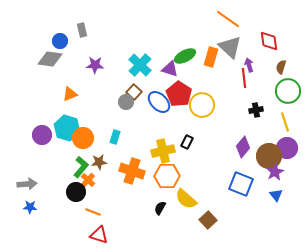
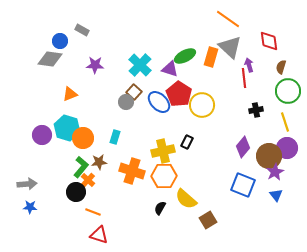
gray rectangle at (82, 30): rotated 48 degrees counterclockwise
orange hexagon at (167, 176): moved 3 px left
blue square at (241, 184): moved 2 px right, 1 px down
brown square at (208, 220): rotated 12 degrees clockwise
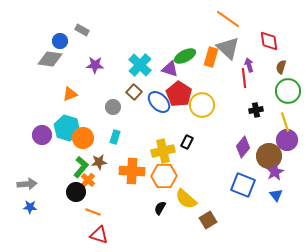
gray triangle at (230, 47): moved 2 px left, 1 px down
gray circle at (126, 102): moved 13 px left, 5 px down
purple circle at (287, 148): moved 8 px up
orange cross at (132, 171): rotated 15 degrees counterclockwise
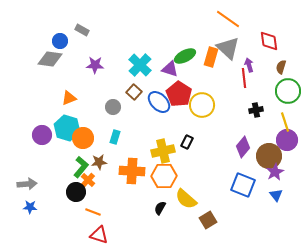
orange triangle at (70, 94): moved 1 px left, 4 px down
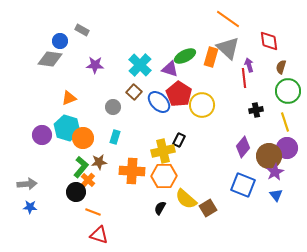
purple circle at (287, 140): moved 8 px down
black rectangle at (187, 142): moved 8 px left, 2 px up
brown square at (208, 220): moved 12 px up
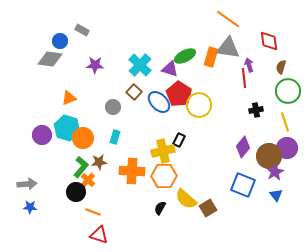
gray triangle at (228, 48): rotated 35 degrees counterclockwise
yellow circle at (202, 105): moved 3 px left
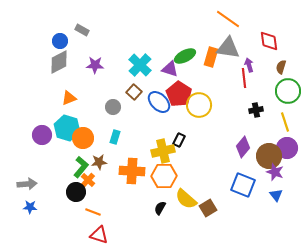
gray diamond at (50, 59): moved 9 px right, 3 px down; rotated 35 degrees counterclockwise
purple star at (275, 172): rotated 24 degrees counterclockwise
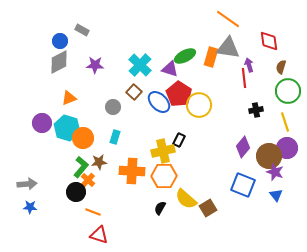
purple circle at (42, 135): moved 12 px up
